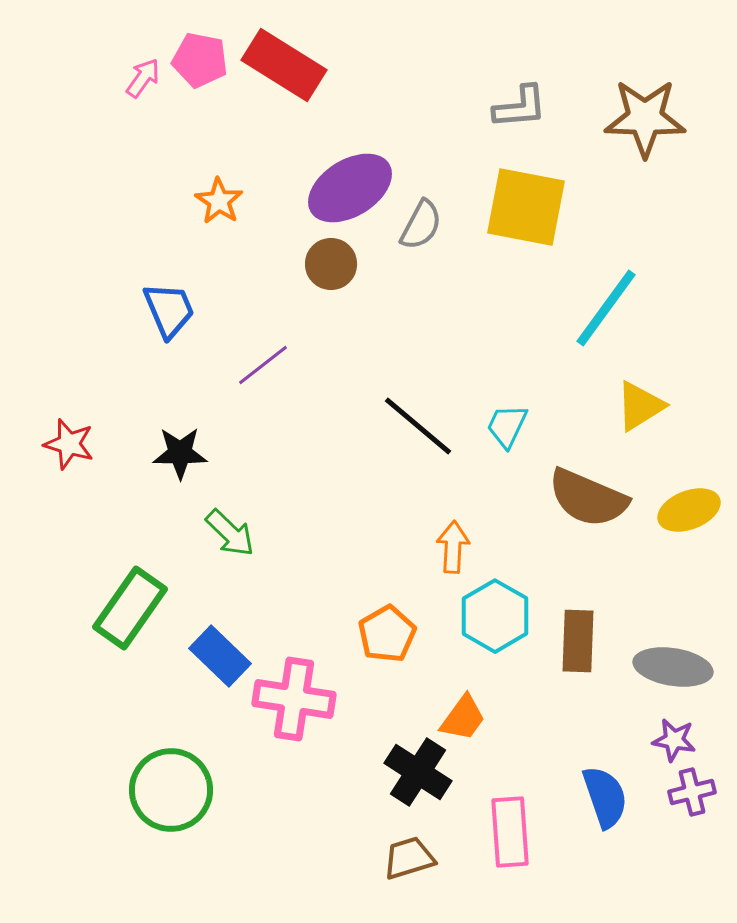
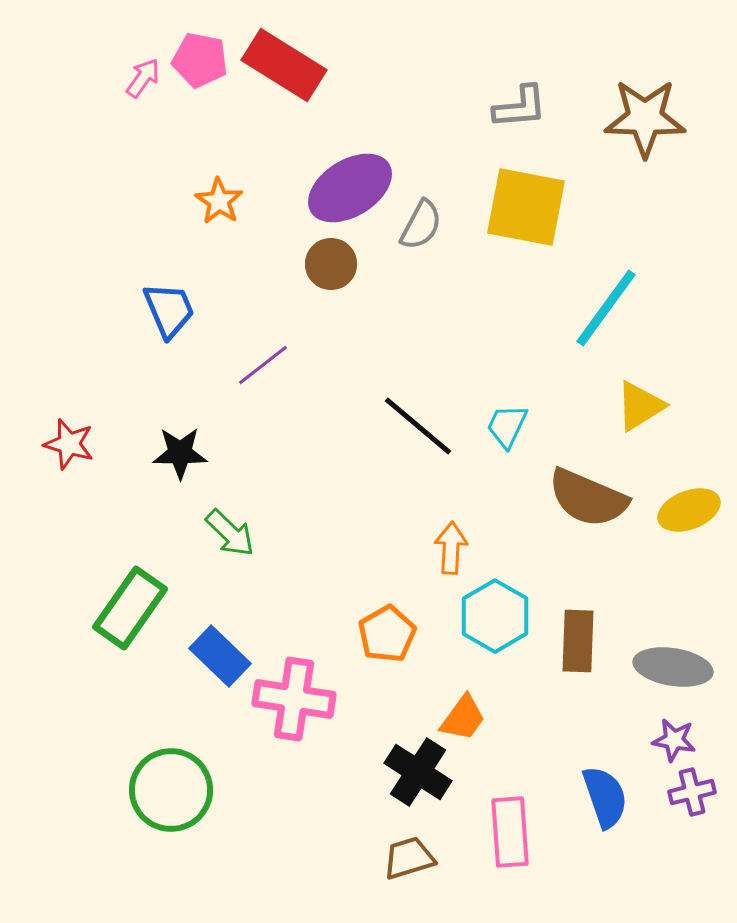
orange arrow: moved 2 px left, 1 px down
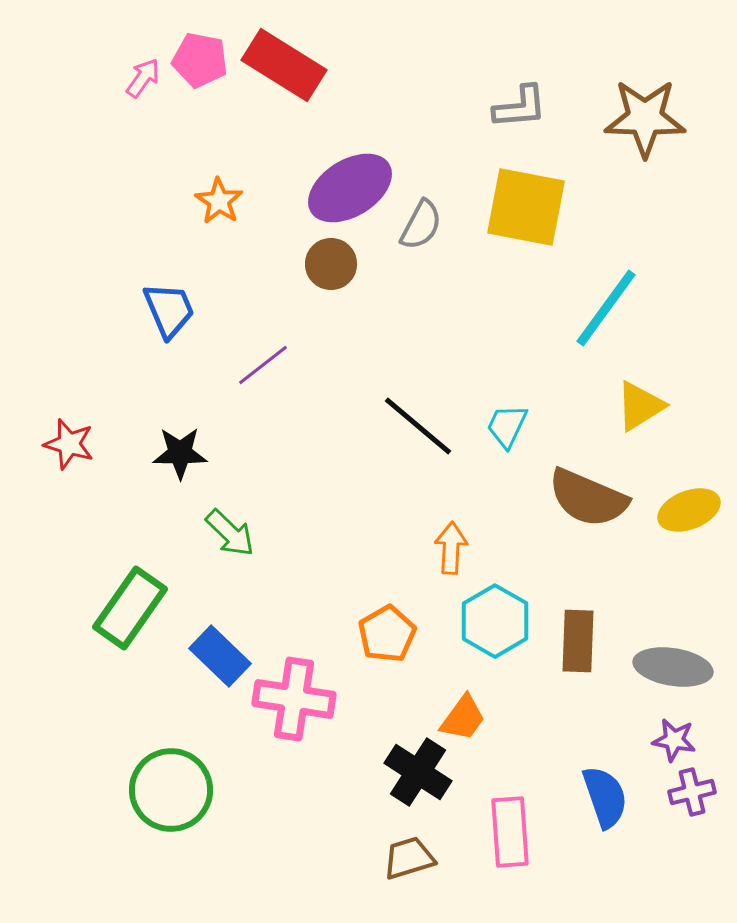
cyan hexagon: moved 5 px down
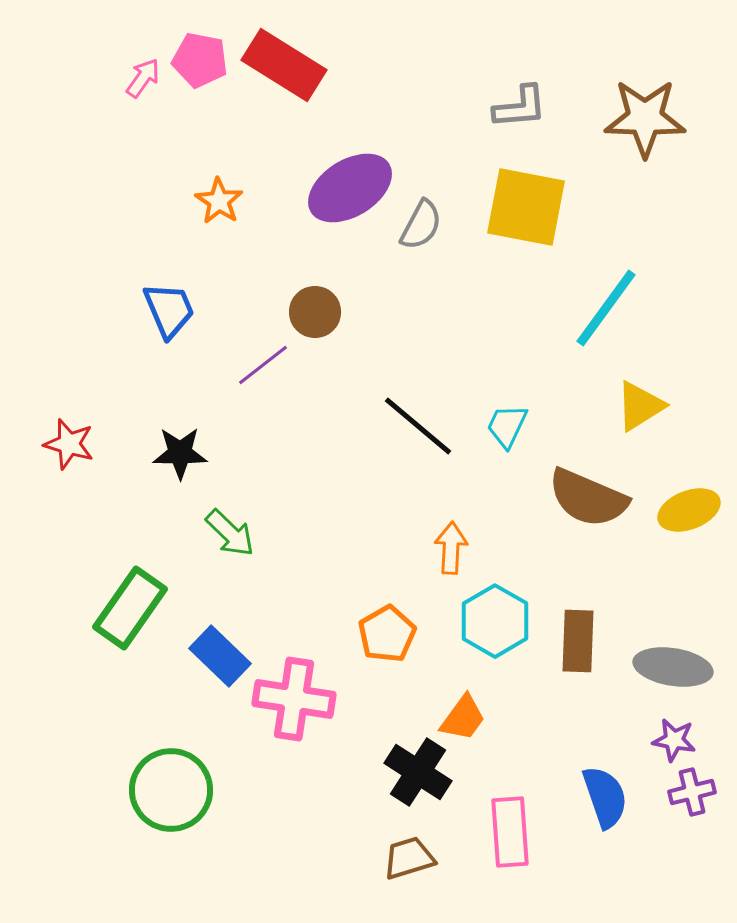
brown circle: moved 16 px left, 48 px down
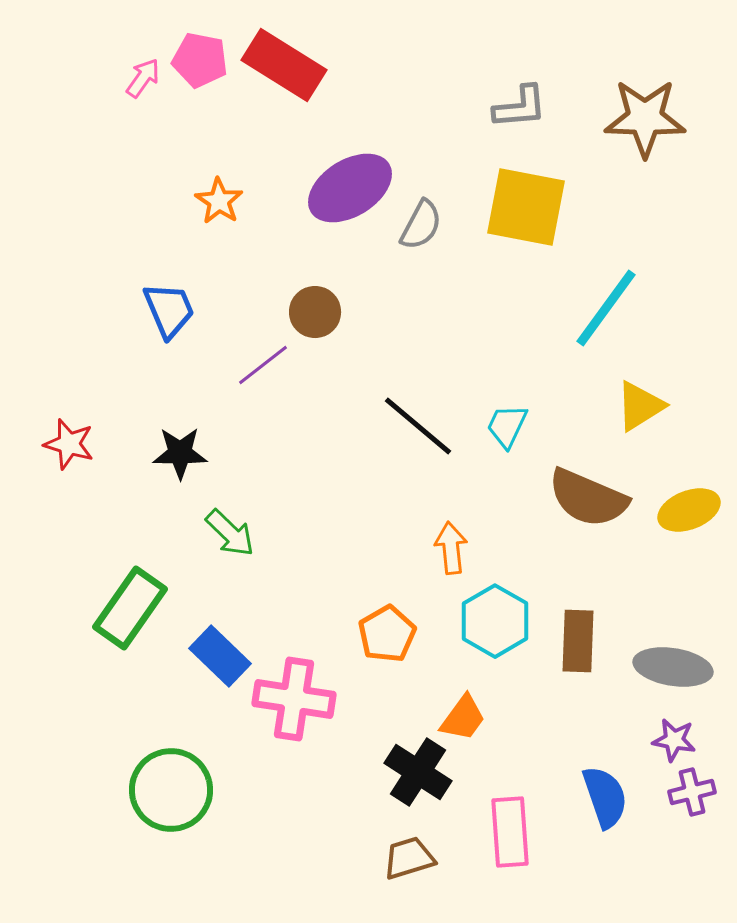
orange arrow: rotated 9 degrees counterclockwise
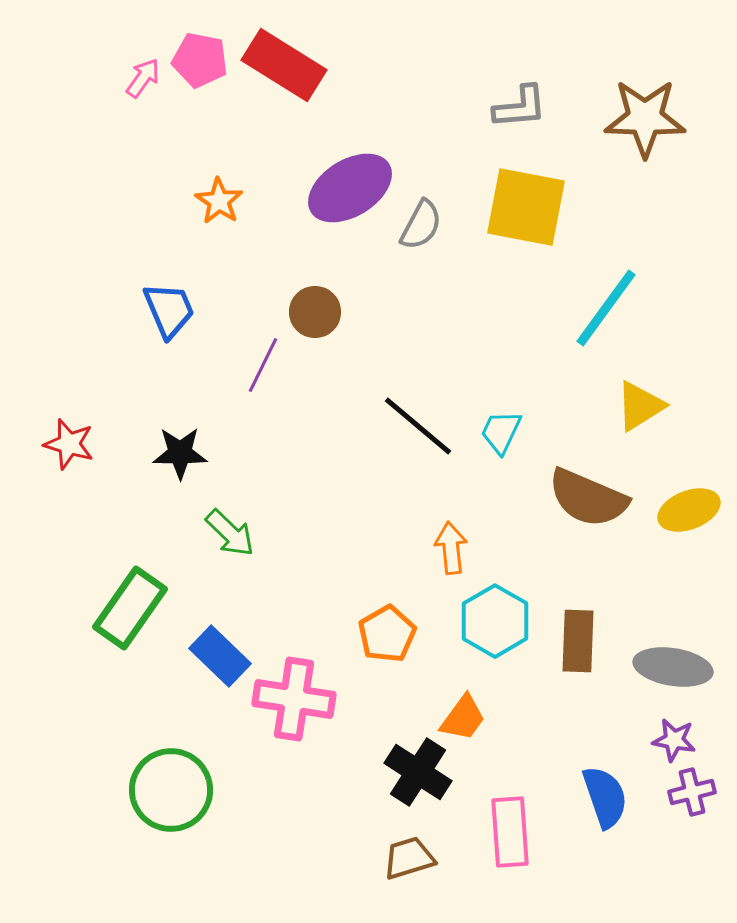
purple line: rotated 26 degrees counterclockwise
cyan trapezoid: moved 6 px left, 6 px down
